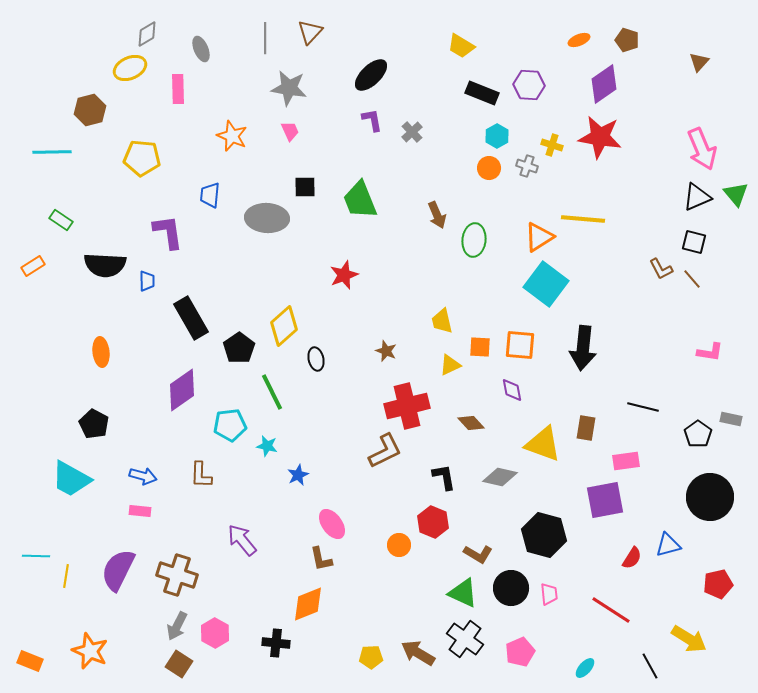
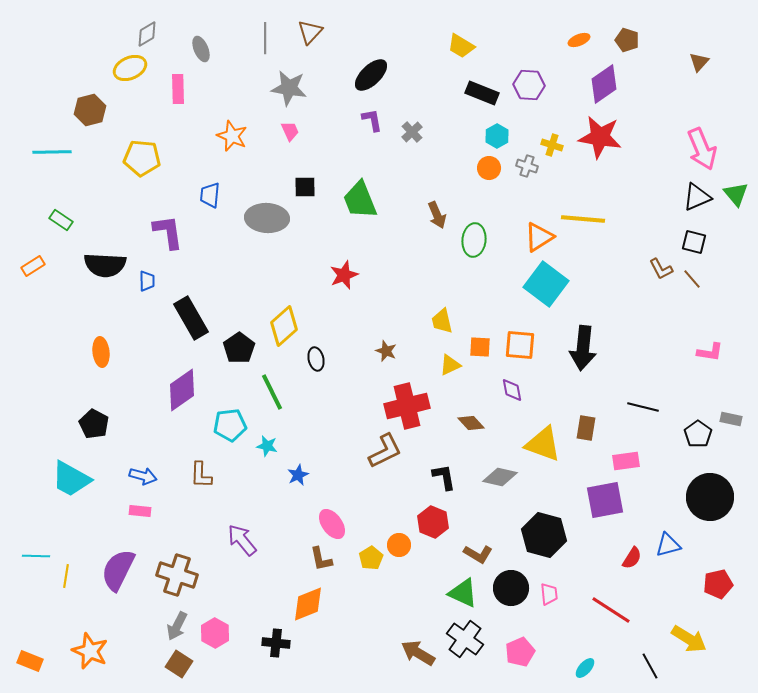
yellow pentagon at (371, 657): moved 99 px up; rotated 30 degrees counterclockwise
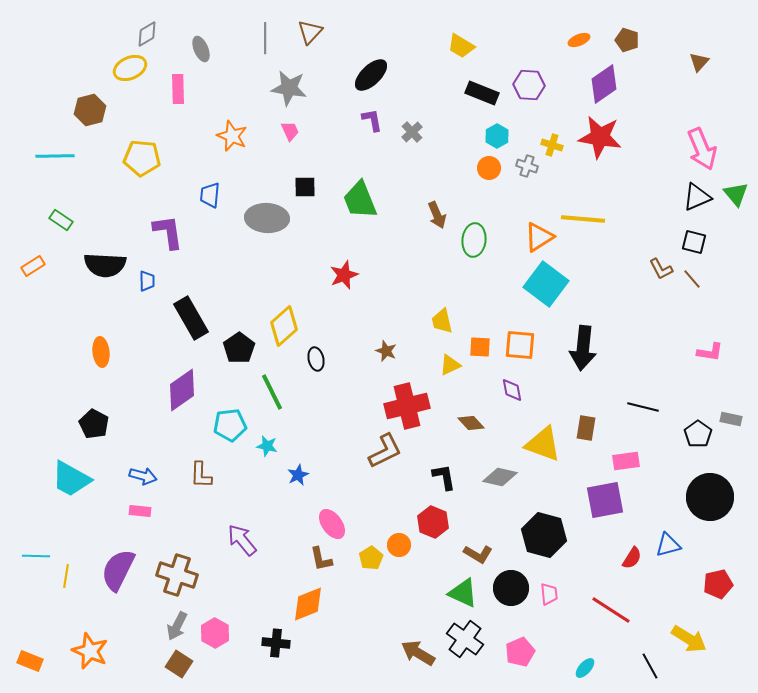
cyan line at (52, 152): moved 3 px right, 4 px down
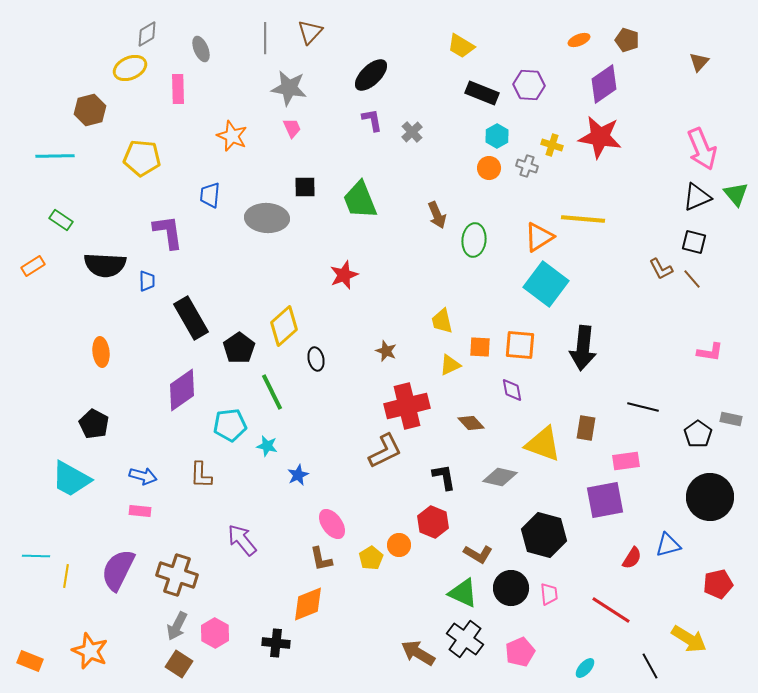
pink trapezoid at (290, 131): moved 2 px right, 3 px up
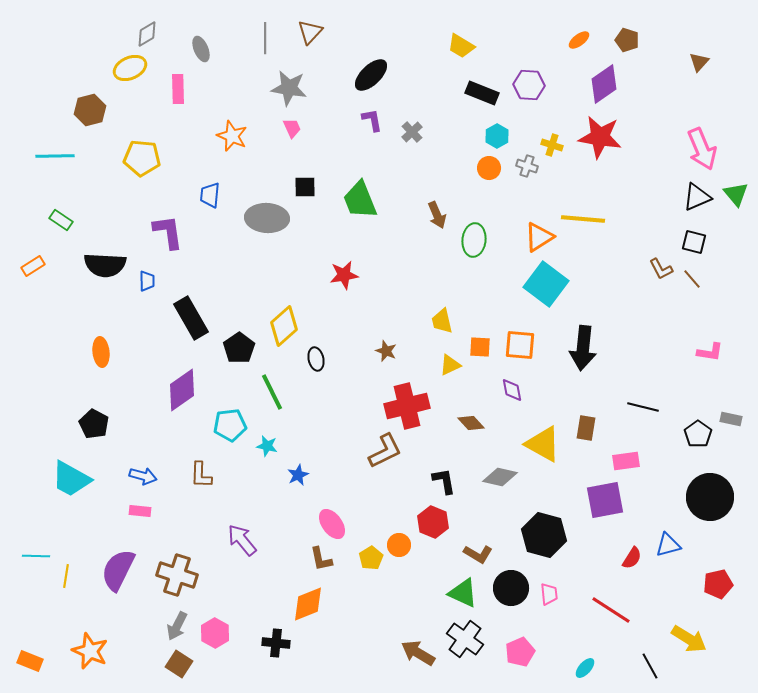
orange ellipse at (579, 40): rotated 15 degrees counterclockwise
red star at (344, 275): rotated 12 degrees clockwise
yellow triangle at (543, 444): rotated 9 degrees clockwise
black L-shape at (444, 477): moved 4 px down
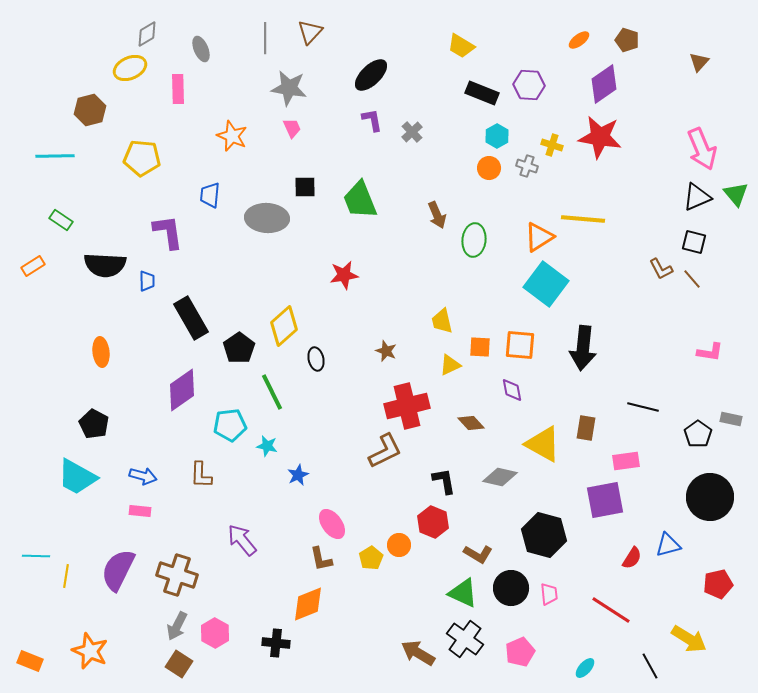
cyan trapezoid at (71, 479): moved 6 px right, 2 px up
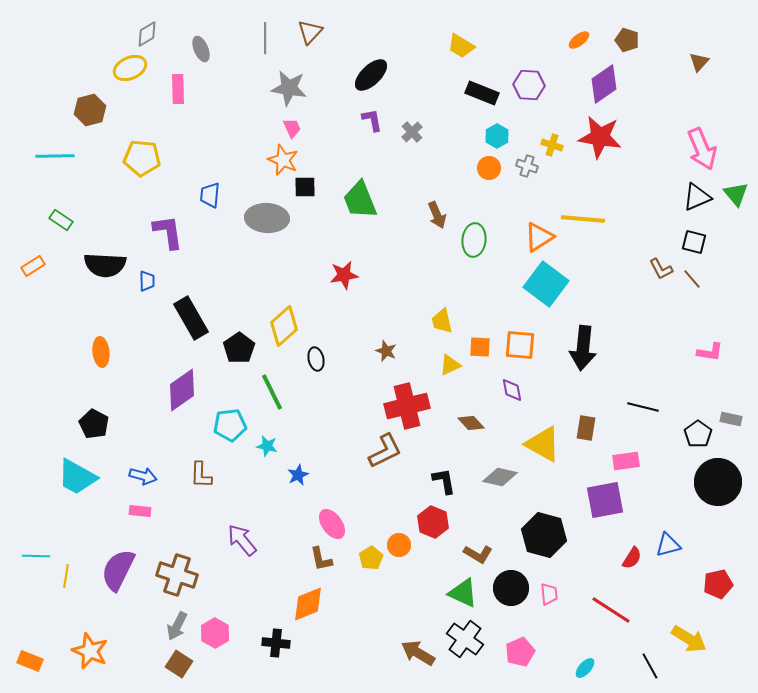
orange star at (232, 136): moved 51 px right, 24 px down
black circle at (710, 497): moved 8 px right, 15 px up
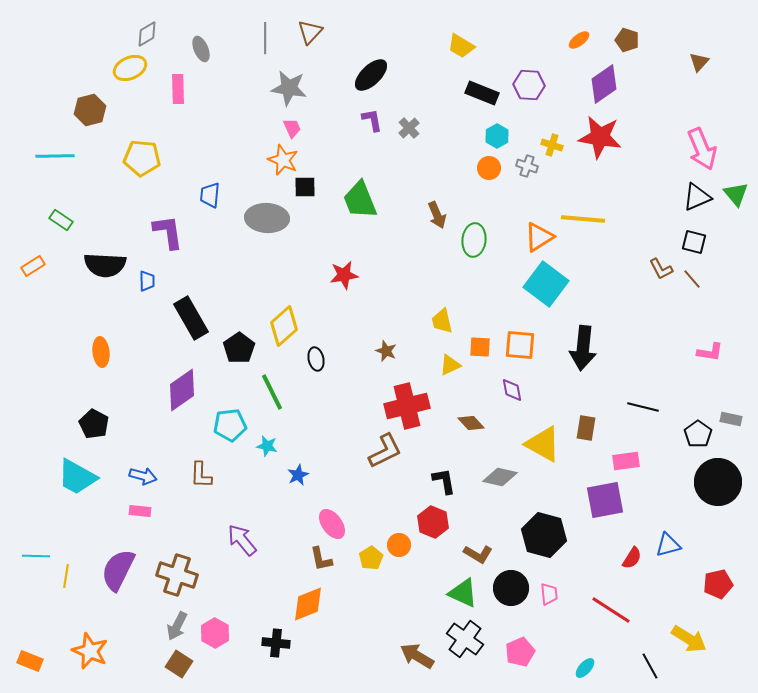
gray cross at (412, 132): moved 3 px left, 4 px up
brown arrow at (418, 653): moved 1 px left, 3 px down
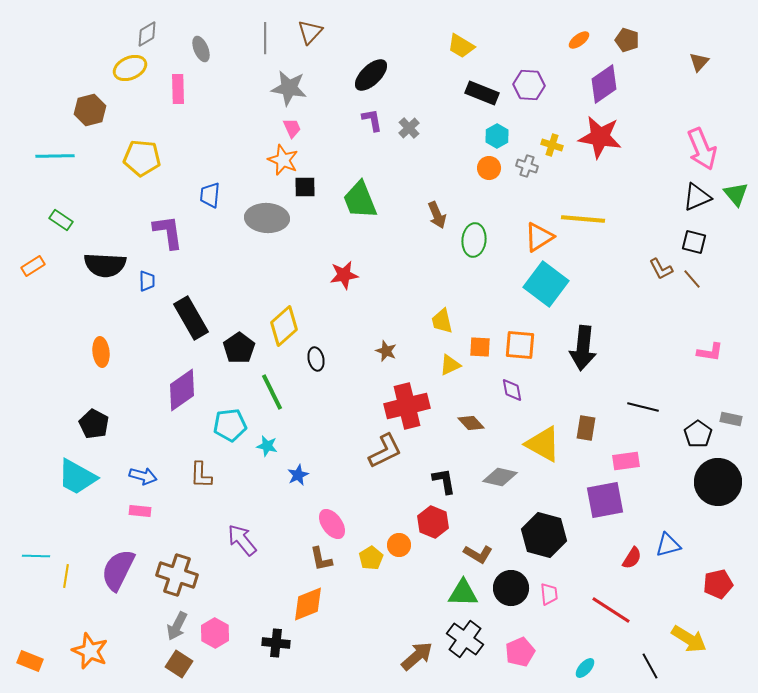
green triangle at (463, 593): rotated 24 degrees counterclockwise
brown arrow at (417, 656): rotated 108 degrees clockwise
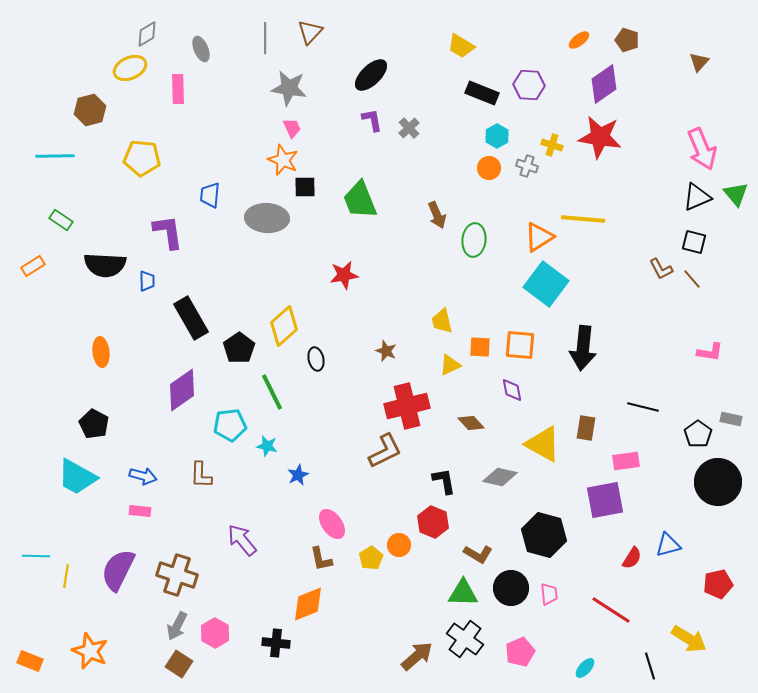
black line at (650, 666): rotated 12 degrees clockwise
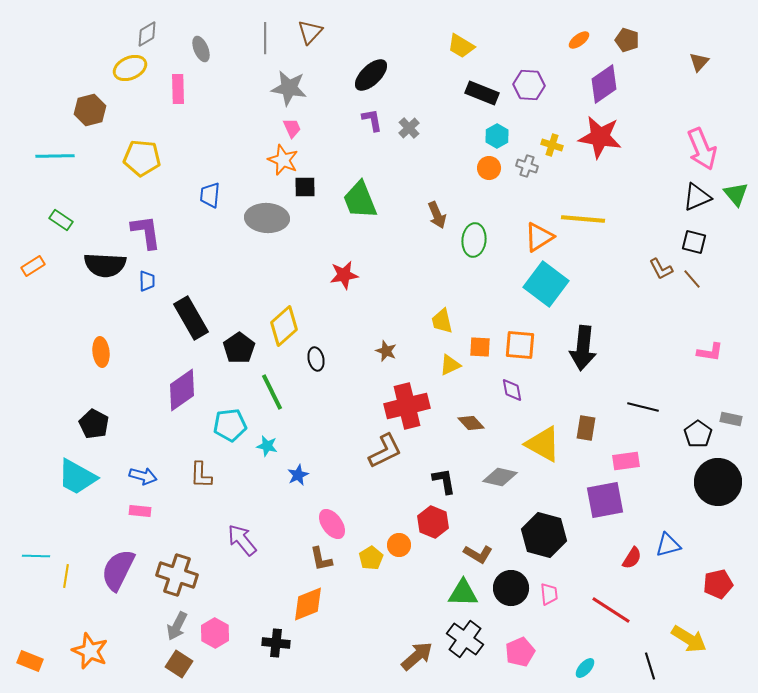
purple L-shape at (168, 232): moved 22 px left
